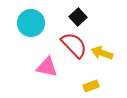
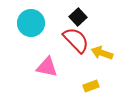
red semicircle: moved 2 px right, 5 px up
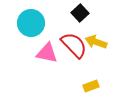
black square: moved 2 px right, 4 px up
red semicircle: moved 2 px left, 5 px down
yellow arrow: moved 6 px left, 11 px up
pink triangle: moved 14 px up
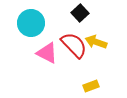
pink triangle: rotated 15 degrees clockwise
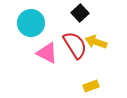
red semicircle: moved 1 px right; rotated 12 degrees clockwise
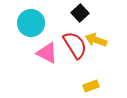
yellow arrow: moved 2 px up
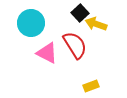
yellow arrow: moved 16 px up
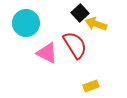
cyan circle: moved 5 px left
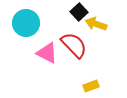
black square: moved 1 px left, 1 px up
red semicircle: moved 1 px left; rotated 12 degrees counterclockwise
